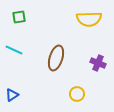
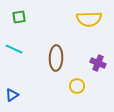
cyan line: moved 1 px up
brown ellipse: rotated 15 degrees counterclockwise
yellow circle: moved 8 px up
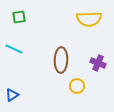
brown ellipse: moved 5 px right, 2 px down
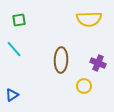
green square: moved 3 px down
cyan line: rotated 24 degrees clockwise
yellow circle: moved 7 px right
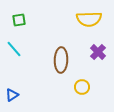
purple cross: moved 11 px up; rotated 21 degrees clockwise
yellow circle: moved 2 px left, 1 px down
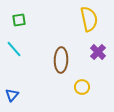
yellow semicircle: rotated 100 degrees counterclockwise
blue triangle: rotated 16 degrees counterclockwise
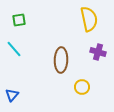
purple cross: rotated 28 degrees counterclockwise
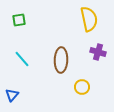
cyan line: moved 8 px right, 10 px down
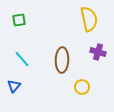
brown ellipse: moved 1 px right
blue triangle: moved 2 px right, 9 px up
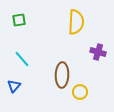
yellow semicircle: moved 13 px left, 3 px down; rotated 15 degrees clockwise
brown ellipse: moved 15 px down
yellow circle: moved 2 px left, 5 px down
